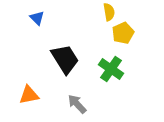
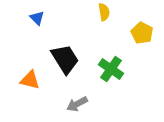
yellow semicircle: moved 5 px left
yellow pentagon: moved 19 px right; rotated 20 degrees counterclockwise
orange triangle: moved 1 px right, 15 px up; rotated 25 degrees clockwise
gray arrow: rotated 75 degrees counterclockwise
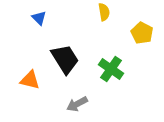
blue triangle: moved 2 px right
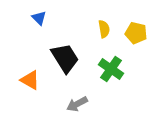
yellow semicircle: moved 17 px down
yellow pentagon: moved 6 px left; rotated 15 degrees counterclockwise
black trapezoid: moved 1 px up
orange triangle: rotated 15 degrees clockwise
